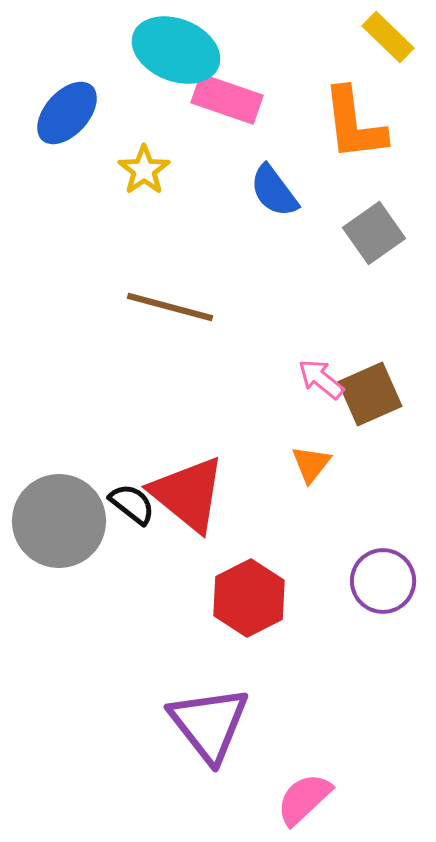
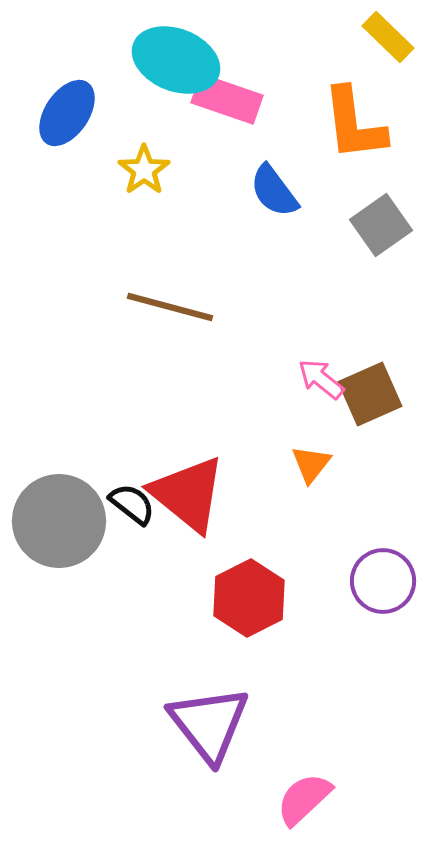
cyan ellipse: moved 10 px down
blue ellipse: rotated 8 degrees counterclockwise
gray square: moved 7 px right, 8 px up
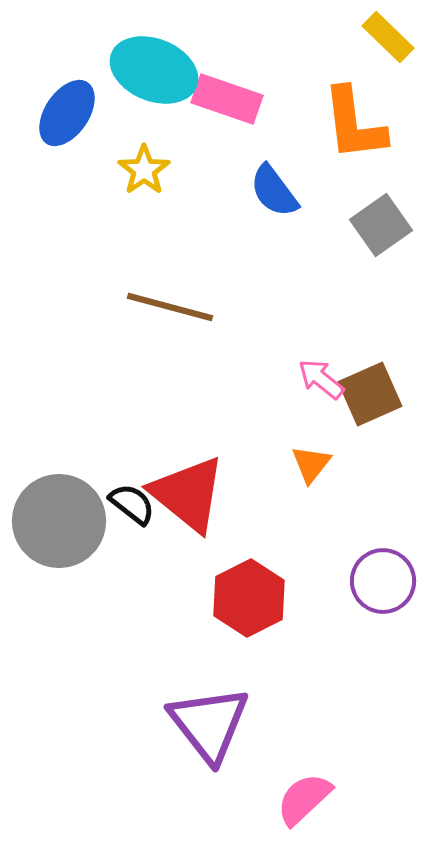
cyan ellipse: moved 22 px left, 10 px down
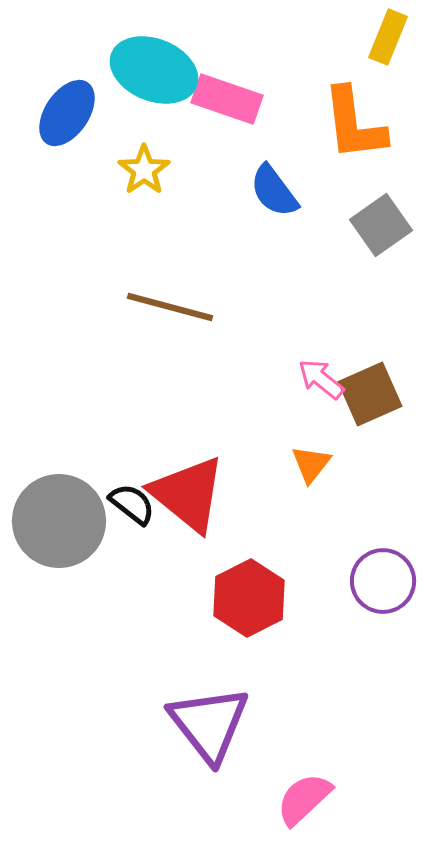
yellow rectangle: rotated 68 degrees clockwise
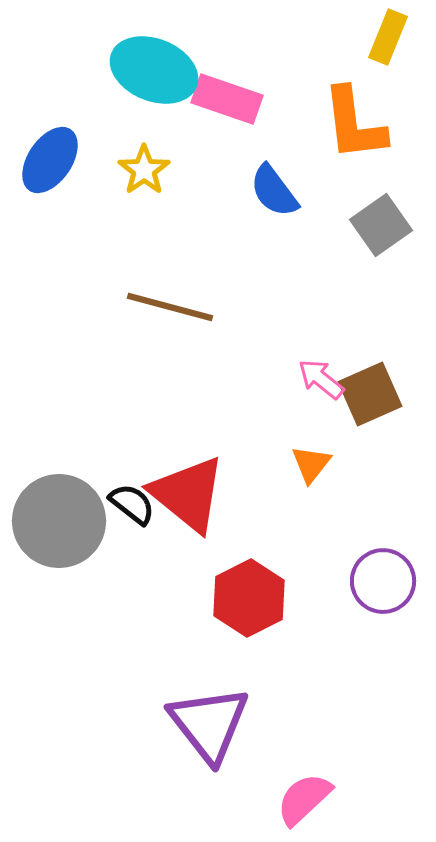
blue ellipse: moved 17 px left, 47 px down
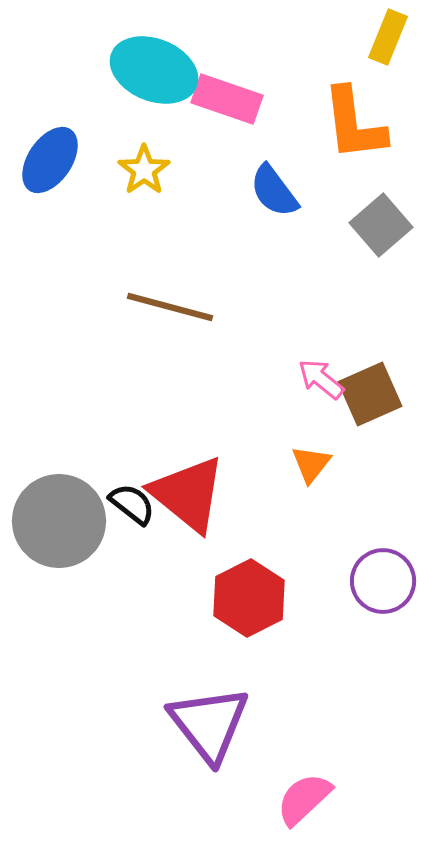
gray square: rotated 6 degrees counterclockwise
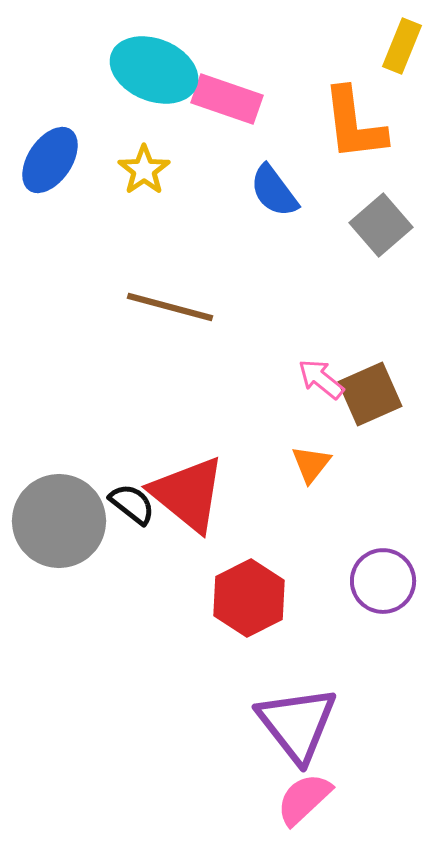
yellow rectangle: moved 14 px right, 9 px down
purple triangle: moved 88 px right
